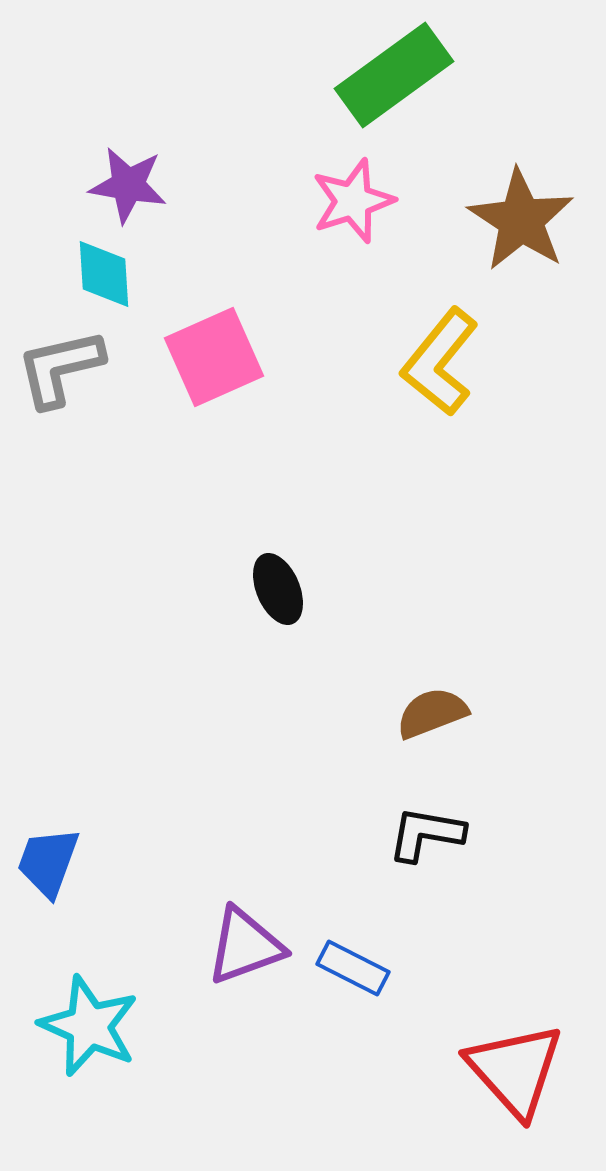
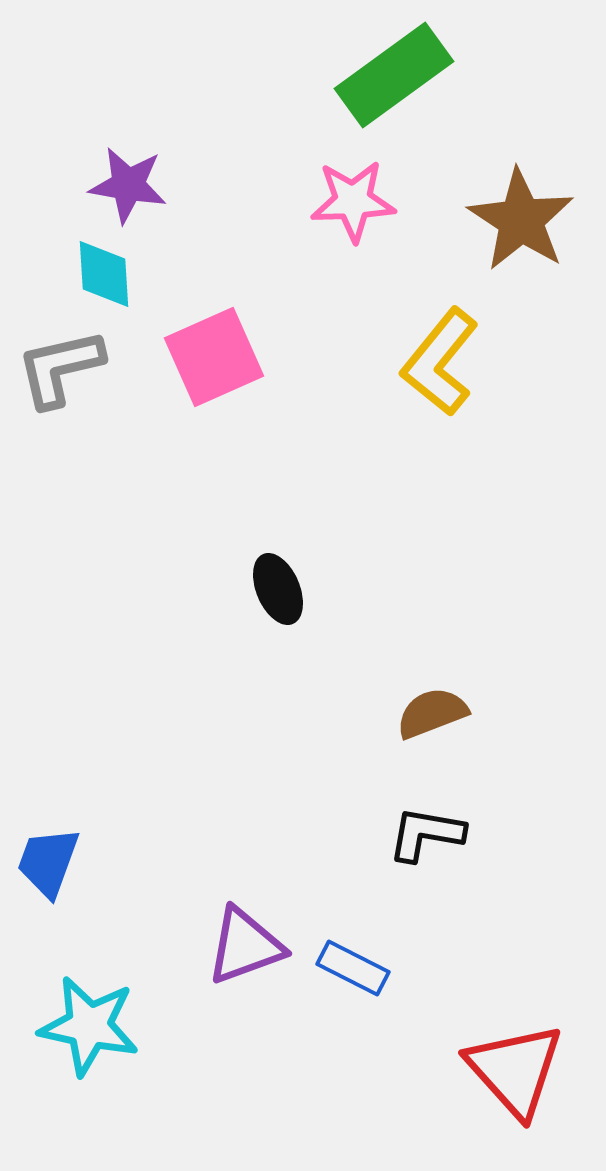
pink star: rotated 16 degrees clockwise
cyan star: rotated 12 degrees counterclockwise
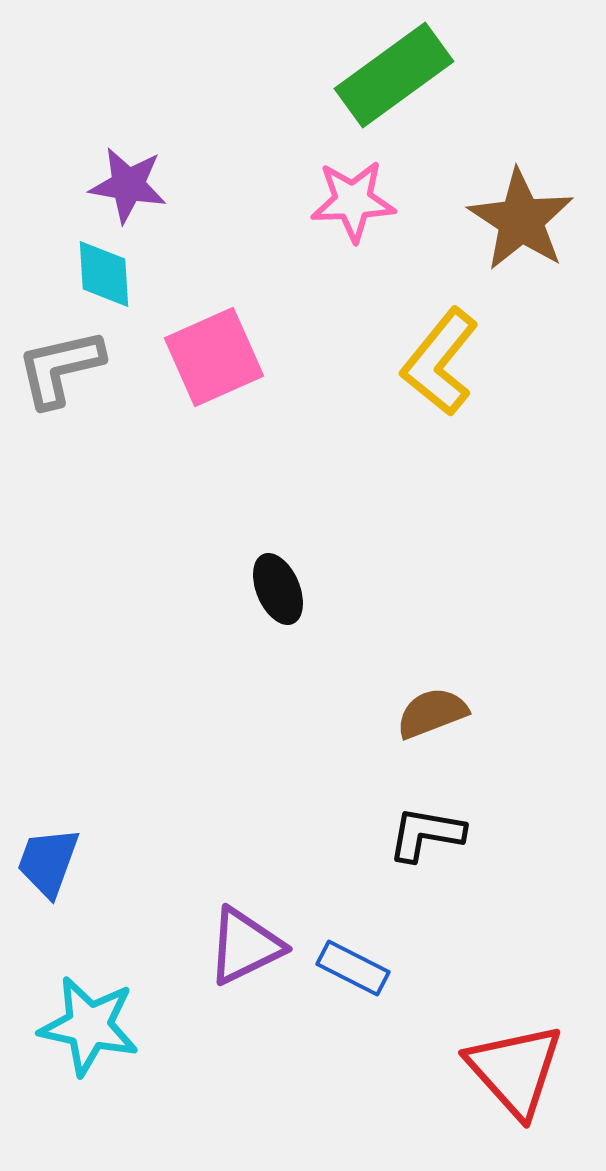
purple triangle: rotated 6 degrees counterclockwise
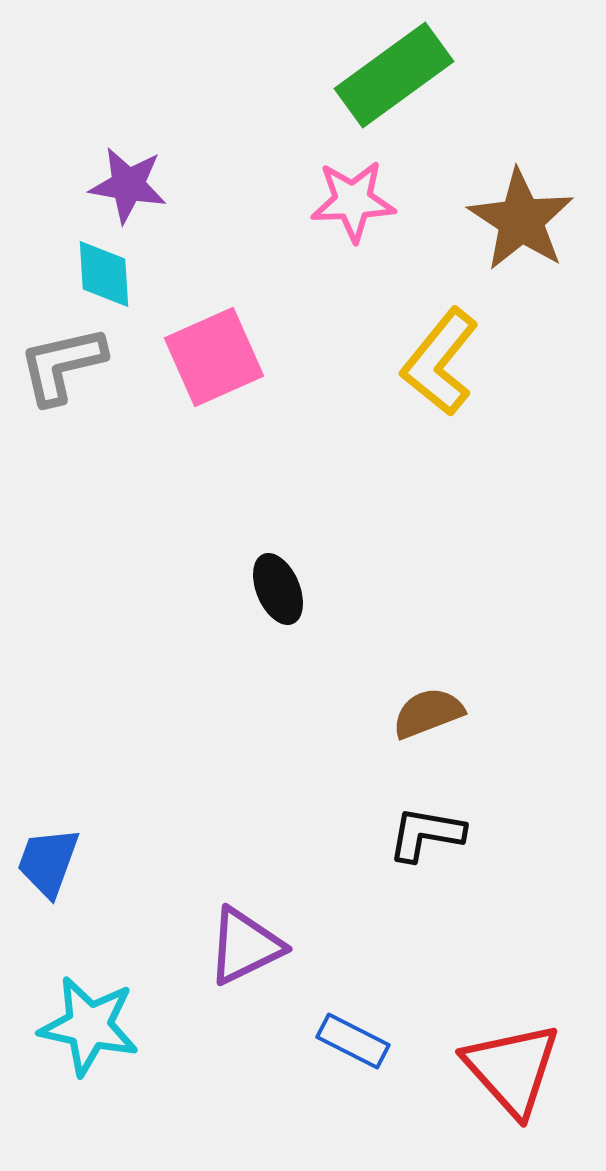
gray L-shape: moved 2 px right, 3 px up
brown semicircle: moved 4 px left
blue rectangle: moved 73 px down
red triangle: moved 3 px left, 1 px up
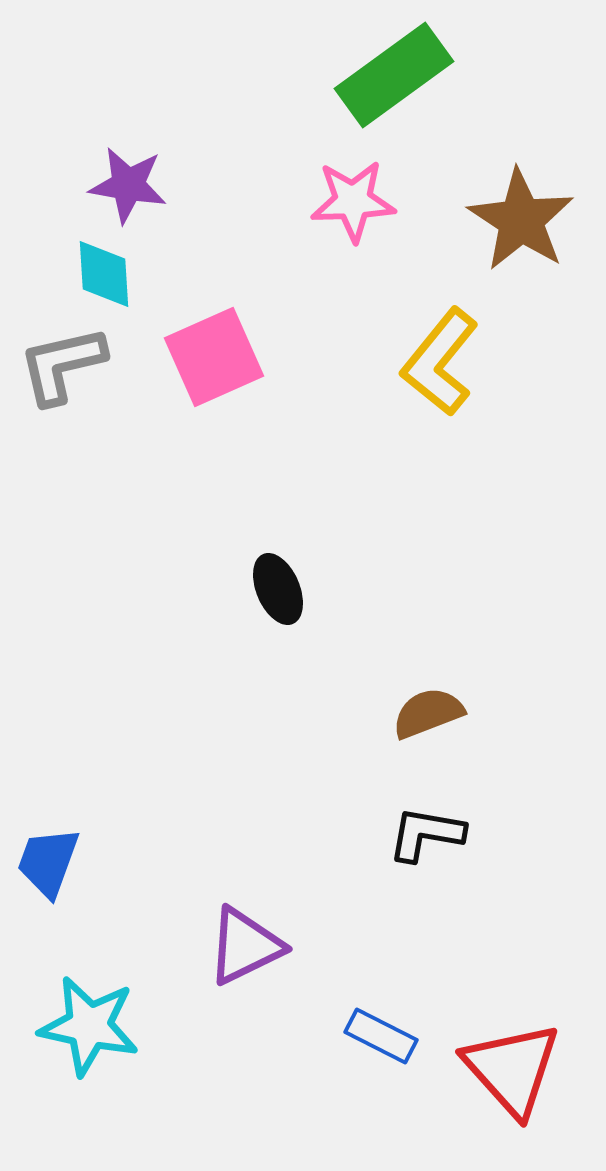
blue rectangle: moved 28 px right, 5 px up
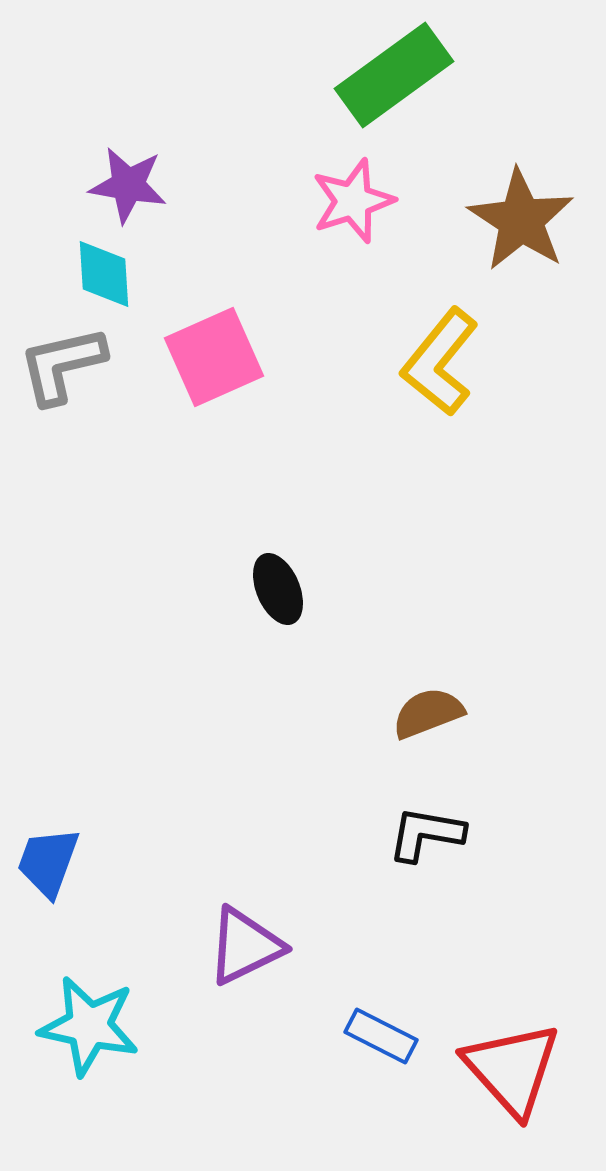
pink star: rotated 16 degrees counterclockwise
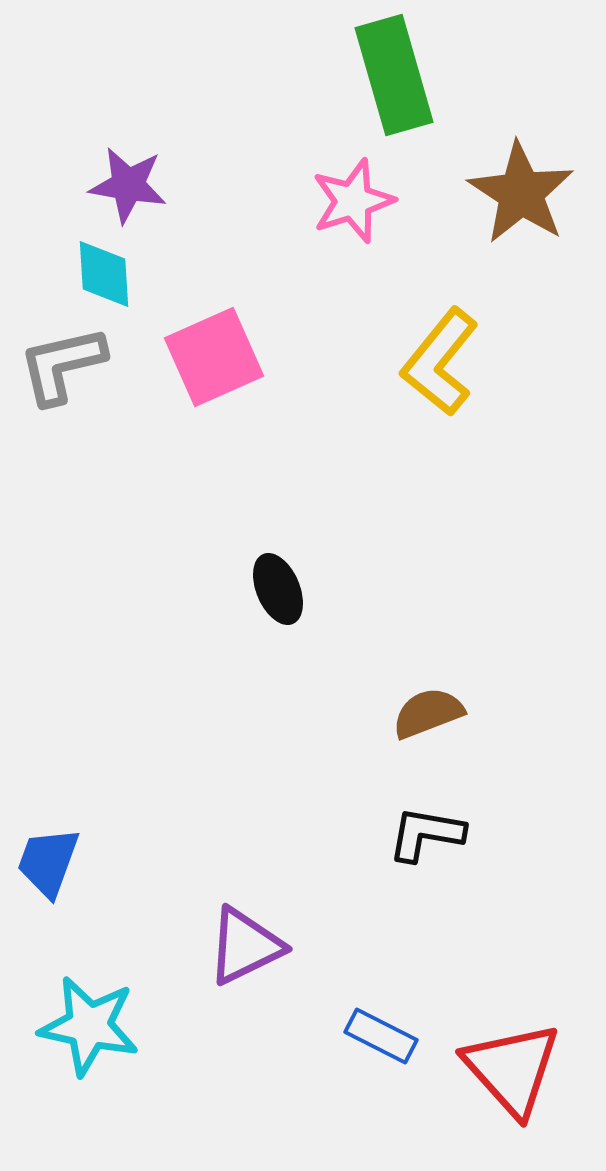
green rectangle: rotated 70 degrees counterclockwise
brown star: moved 27 px up
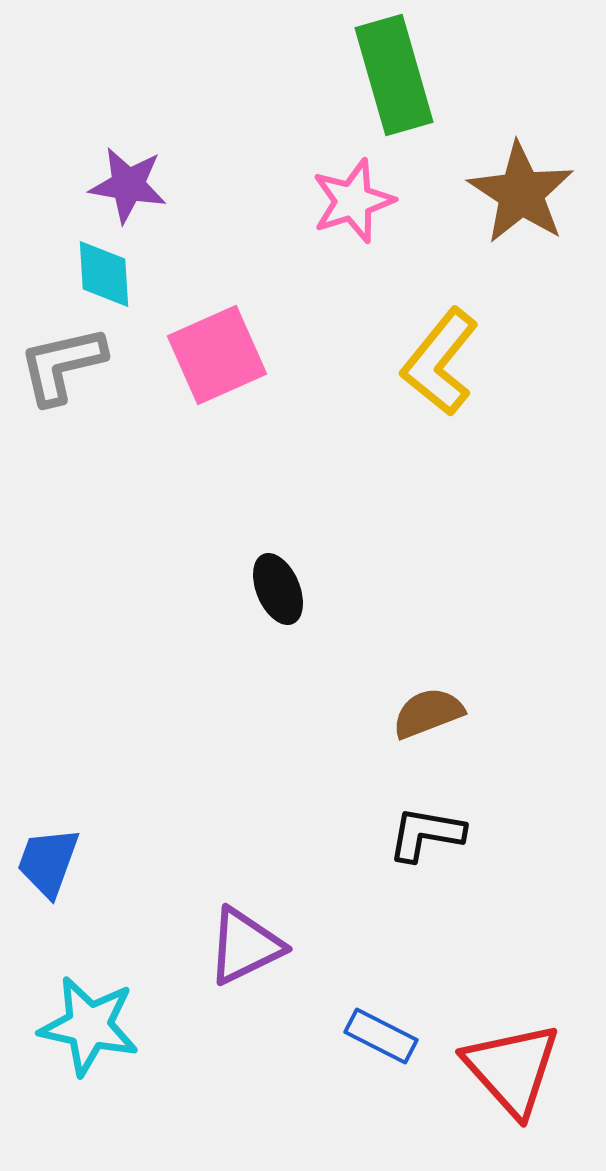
pink square: moved 3 px right, 2 px up
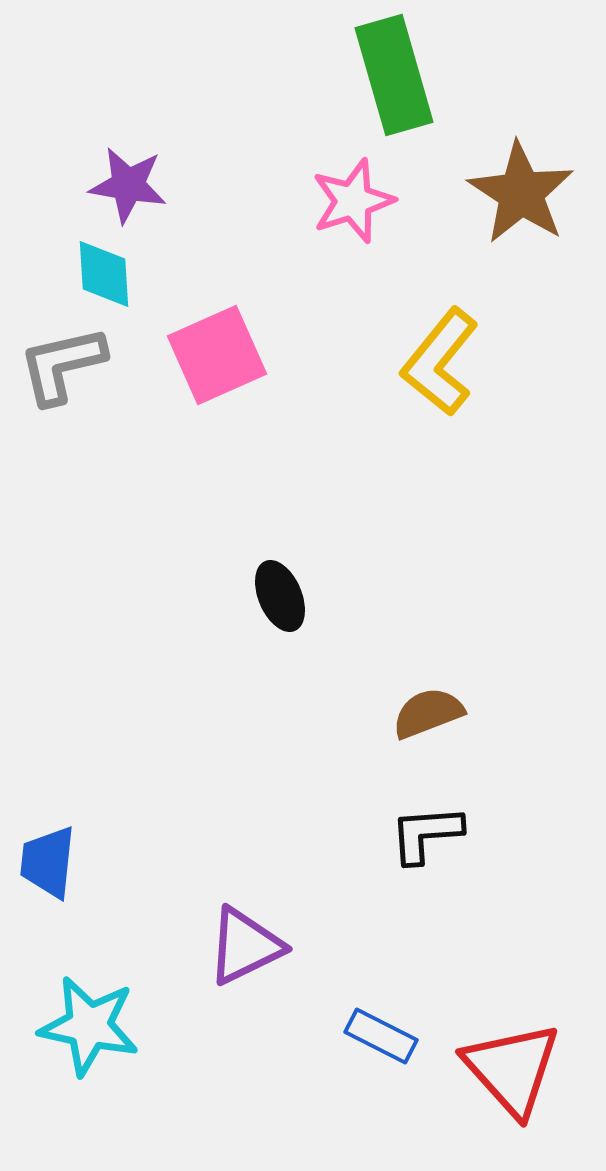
black ellipse: moved 2 px right, 7 px down
black L-shape: rotated 14 degrees counterclockwise
blue trapezoid: rotated 14 degrees counterclockwise
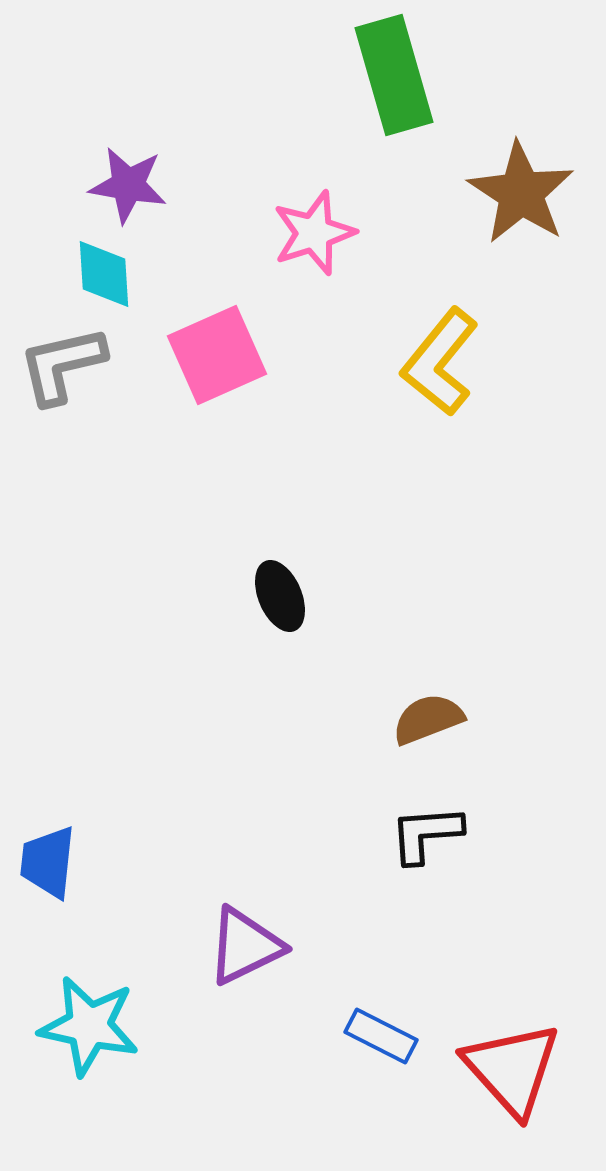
pink star: moved 39 px left, 32 px down
brown semicircle: moved 6 px down
